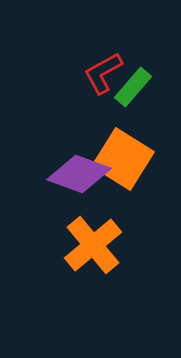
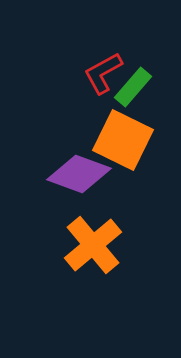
orange square: moved 19 px up; rotated 6 degrees counterclockwise
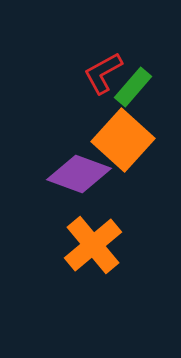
orange square: rotated 16 degrees clockwise
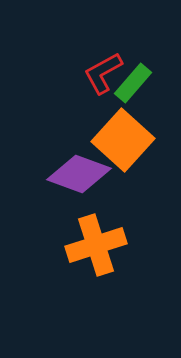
green rectangle: moved 4 px up
orange cross: moved 3 px right; rotated 22 degrees clockwise
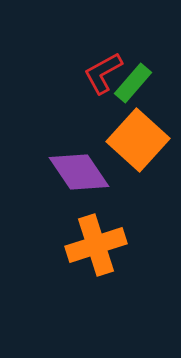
orange square: moved 15 px right
purple diamond: moved 2 px up; rotated 36 degrees clockwise
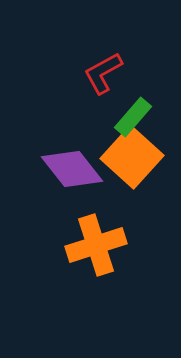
green rectangle: moved 34 px down
orange square: moved 6 px left, 17 px down
purple diamond: moved 7 px left, 3 px up; rotated 4 degrees counterclockwise
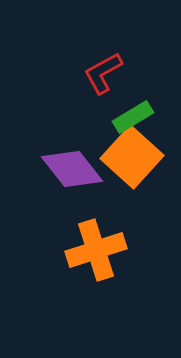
green rectangle: rotated 18 degrees clockwise
orange cross: moved 5 px down
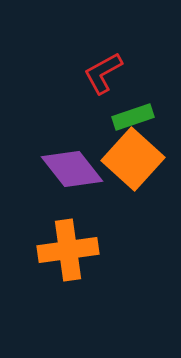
green rectangle: rotated 12 degrees clockwise
orange square: moved 1 px right, 2 px down
orange cross: moved 28 px left; rotated 10 degrees clockwise
